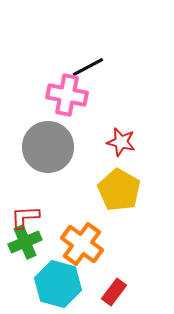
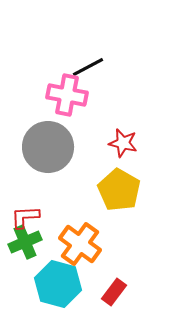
red star: moved 2 px right, 1 px down
orange cross: moved 2 px left
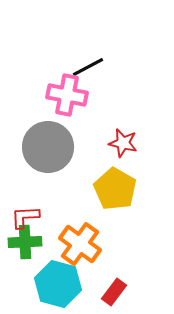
yellow pentagon: moved 4 px left, 1 px up
green cross: rotated 20 degrees clockwise
